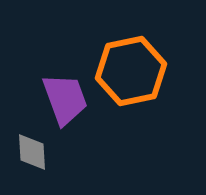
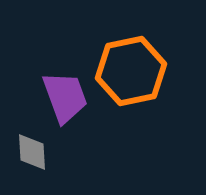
purple trapezoid: moved 2 px up
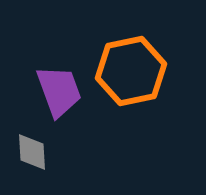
purple trapezoid: moved 6 px left, 6 px up
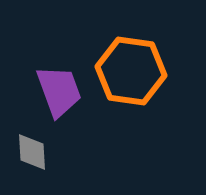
orange hexagon: rotated 20 degrees clockwise
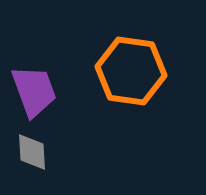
purple trapezoid: moved 25 px left
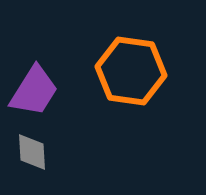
purple trapezoid: rotated 52 degrees clockwise
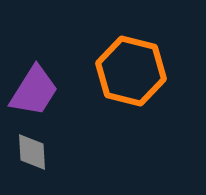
orange hexagon: rotated 6 degrees clockwise
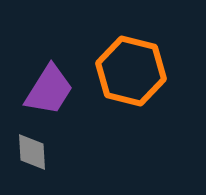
purple trapezoid: moved 15 px right, 1 px up
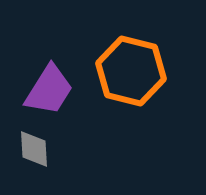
gray diamond: moved 2 px right, 3 px up
